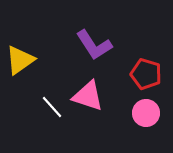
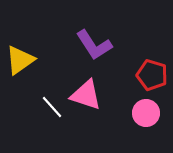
red pentagon: moved 6 px right, 1 px down
pink triangle: moved 2 px left, 1 px up
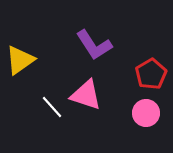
red pentagon: moved 1 px left, 1 px up; rotated 24 degrees clockwise
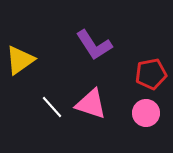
red pentagon: rotated 20 degrees clockwise
pink triangle: moved 5 px right, 9 px down
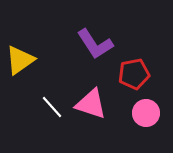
purple L-shape: moved 1 px right, 1 px up
red pentagon: moved 17 px left
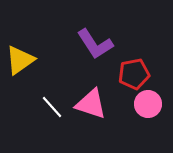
pink circle: moved 2 px right, 9 px up
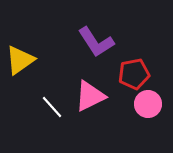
purple L-shape: moved 1 px right, 2 px up
pink triangle: moved 1 px left, 8 px up; rotated 44 degrees counterclockwise
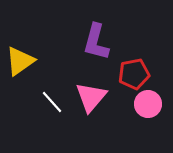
purple L-shape: rotated 48 degrees clockwise
yellow triangle: moved 1 px down
pink triangle: moved 1 px right, 1 px down; rotated 24 degrees counterclockwise
white line: moved 5 px up
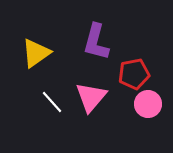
yellow triangle: moved 16 px right, 8 px up
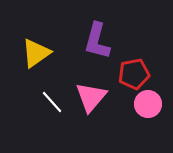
purple L-shape: moved 1 px right, 1 px up
